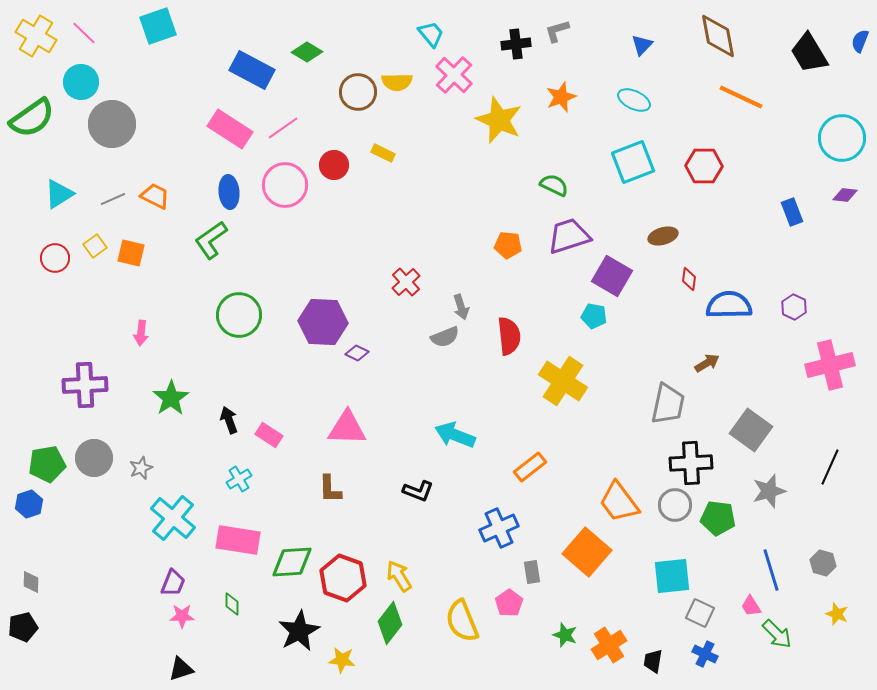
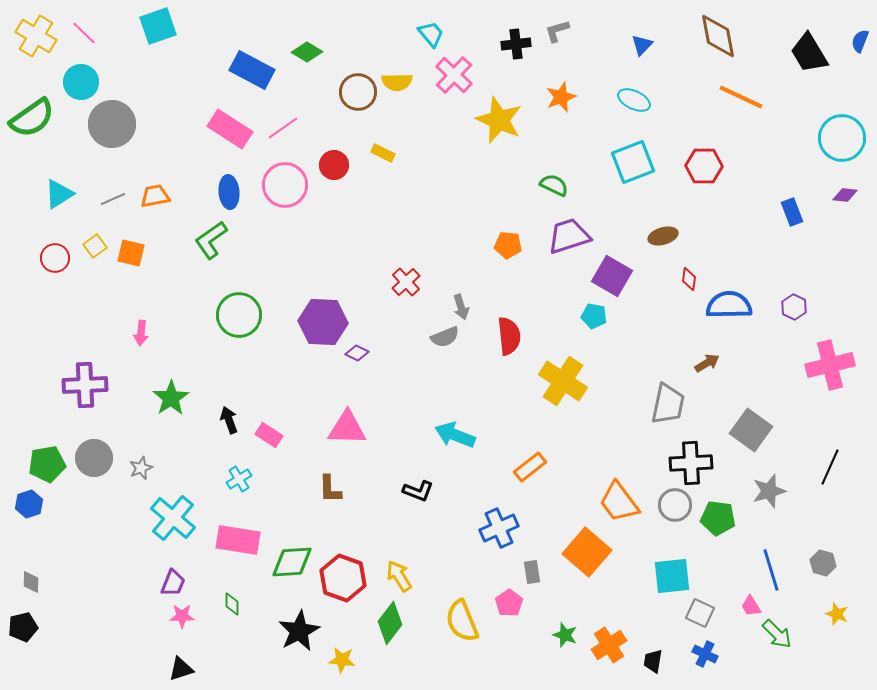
orange trapezoid at (155, 196): rotated 36 degrees counterclockwise
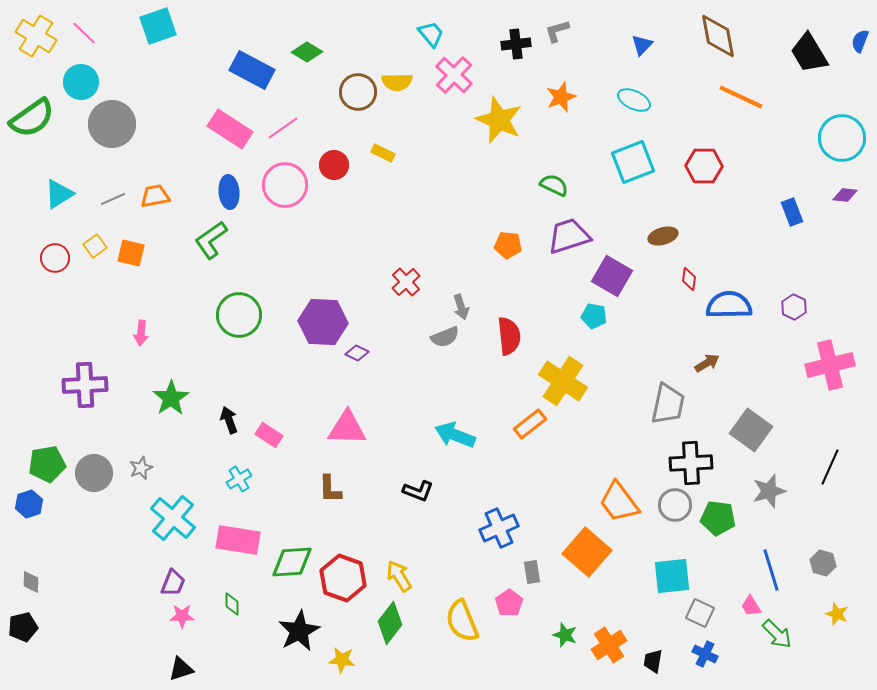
gray circle at (94, 458): moved 15 px down
orange rectangle at (530, 467): moved 43 px up
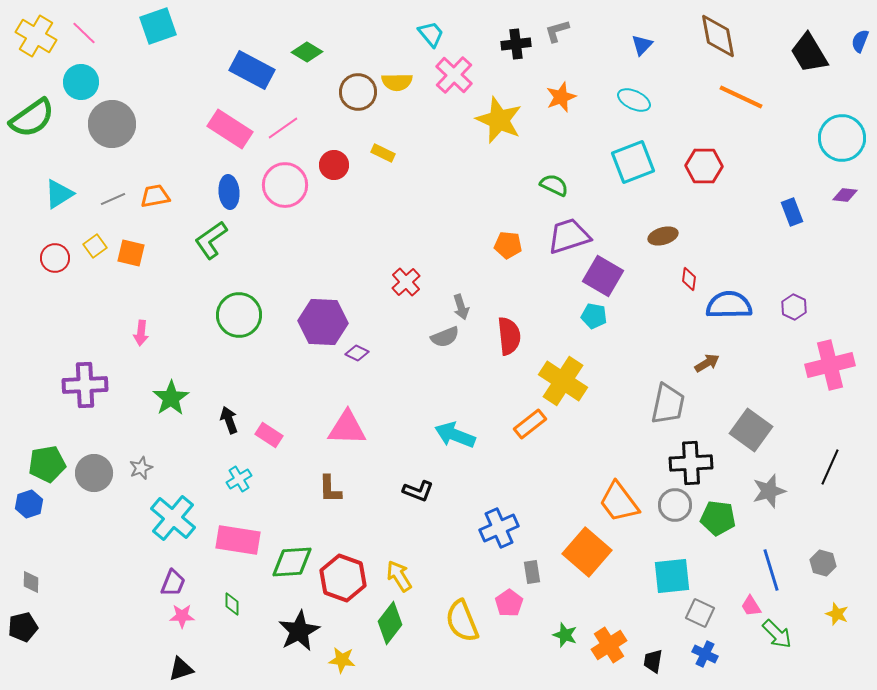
purple square at (612, 276): moved 9 px left
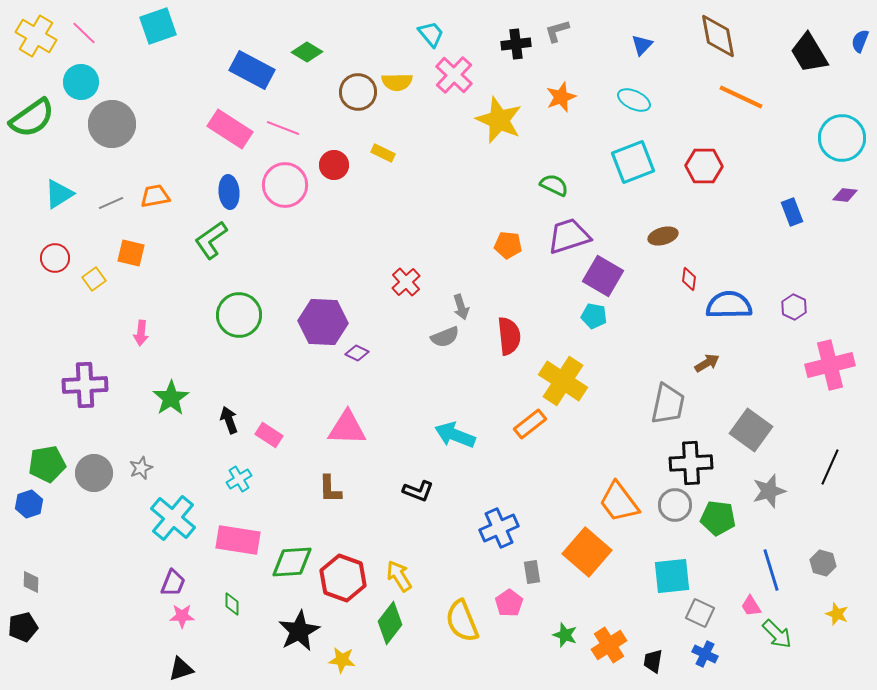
pink line at (283, 128): rotated 56 degrees clockwise
gray line at (113, 199): moved 2 px left, 4 px down
yellow square at (95, 246): moved 1 px left, 33 px down
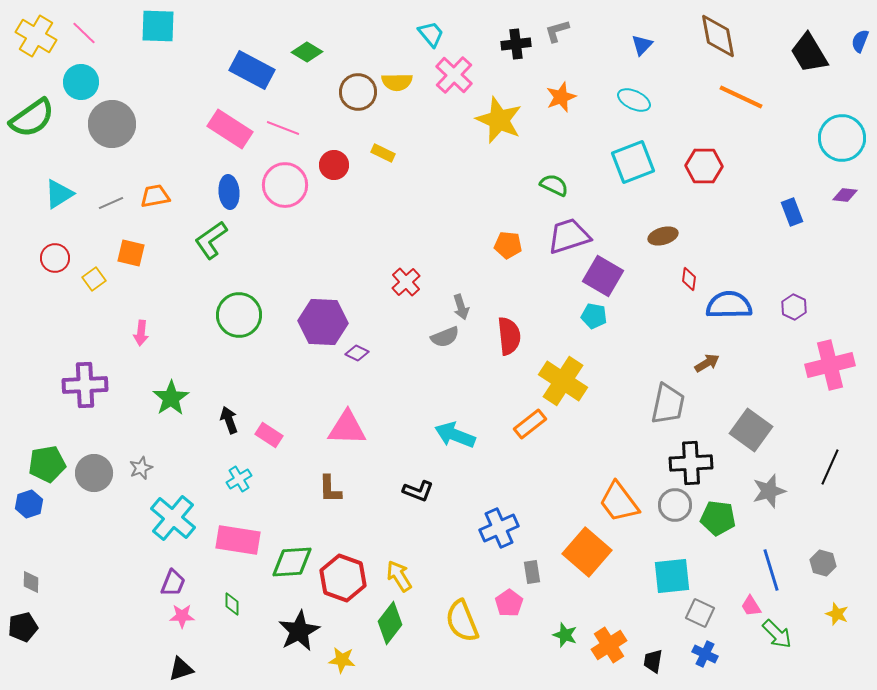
cyan square at (158, 26): rotated 21 degrees clockwise
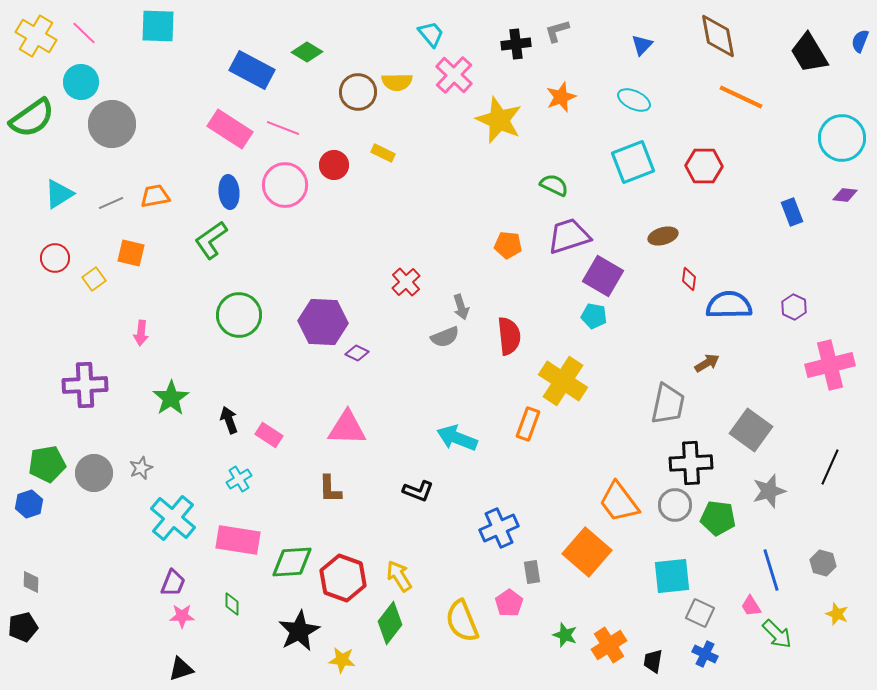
orange rectangle at (530, 424): moved 2 px left; rotated 32 degrees counterclockwise
cyan arrow at (455, 435): moved 2 px right, 3 px down
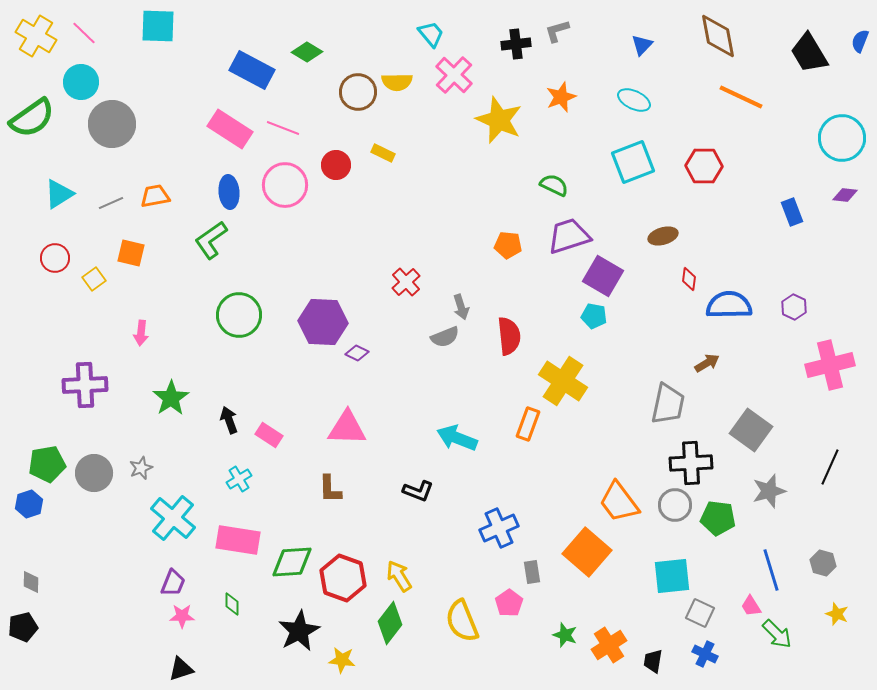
red circle at (334, 165): moved 2 px right
